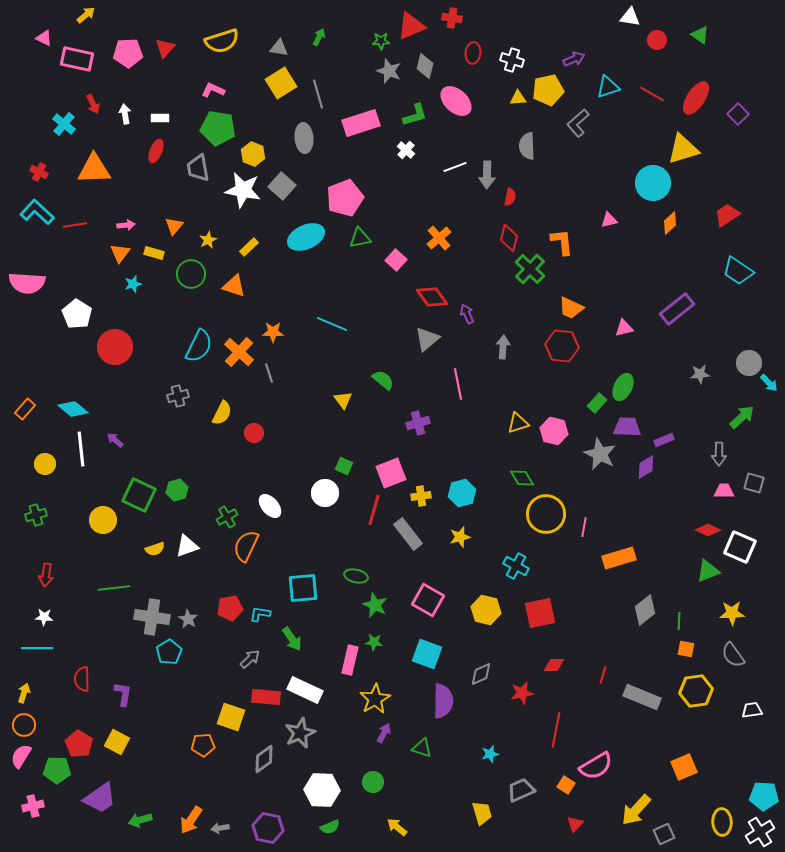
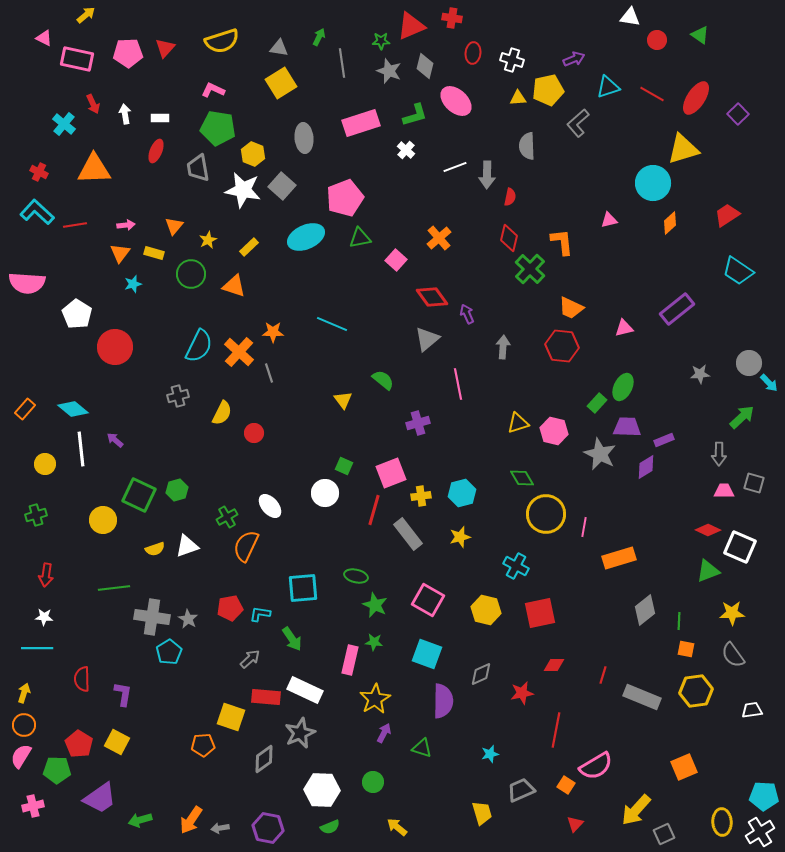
gray line at (318, 94): moved 24 px right, 31 px up; rotated 8 degrees clockwise
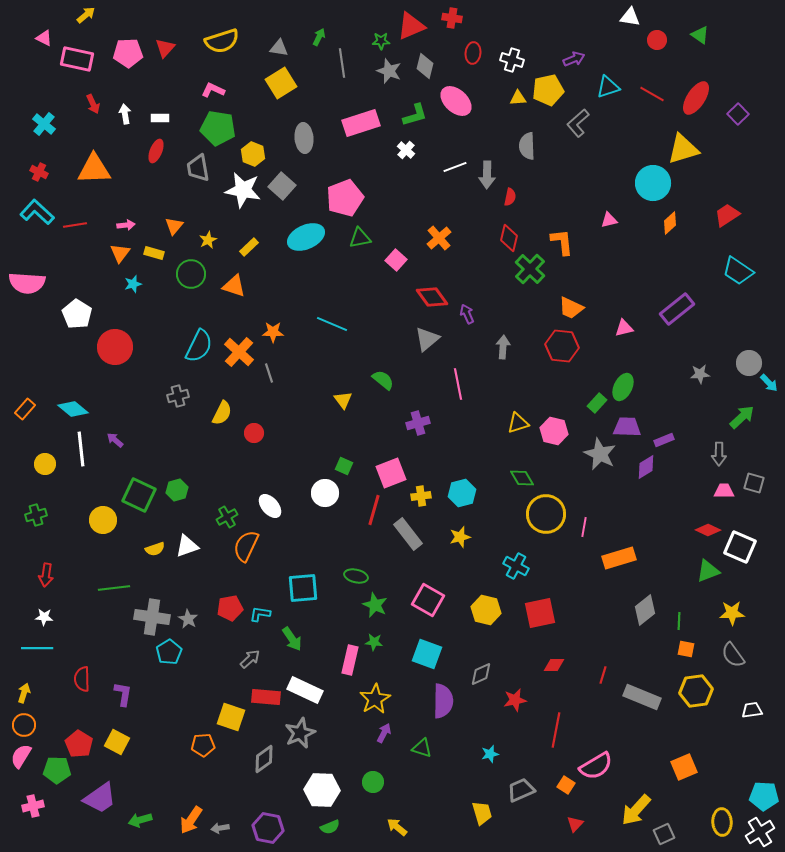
cyan cross at (64, 124): moved 20 px left
red star at (522, 693): moved 7 px left, 7 px down
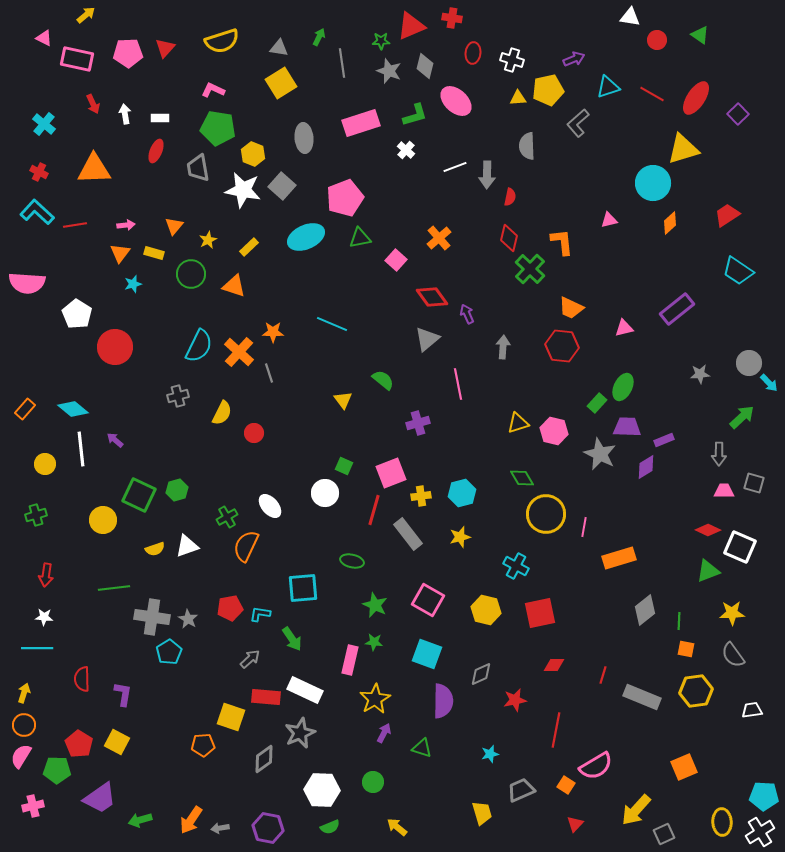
green ellipse at (356, 576): moved 4 px left, 15 px up
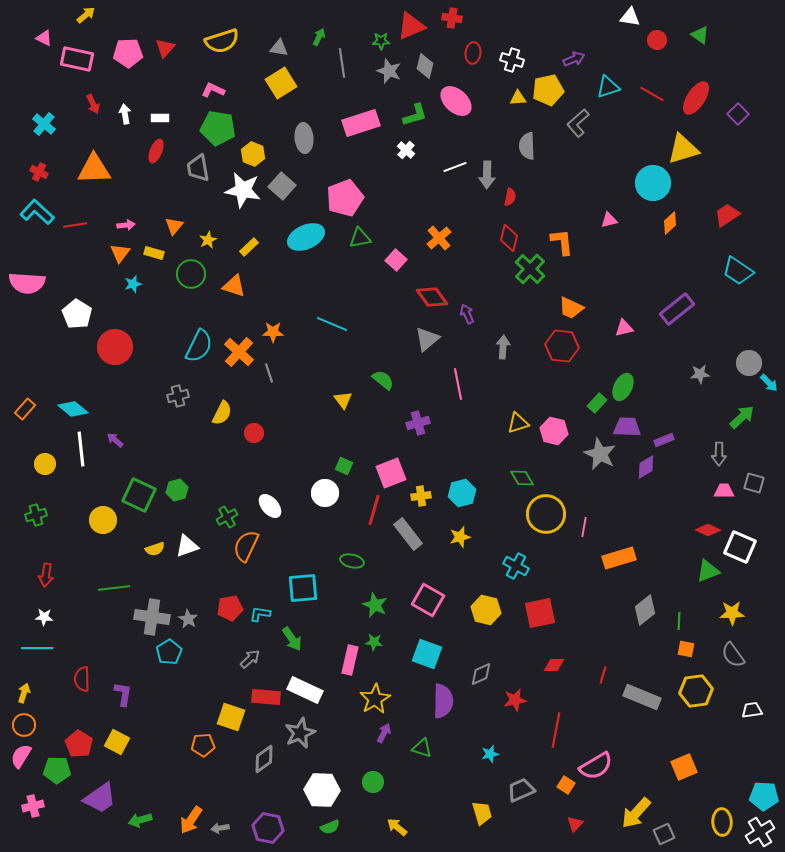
yellow arrow at (636, 810): moved 3 px down
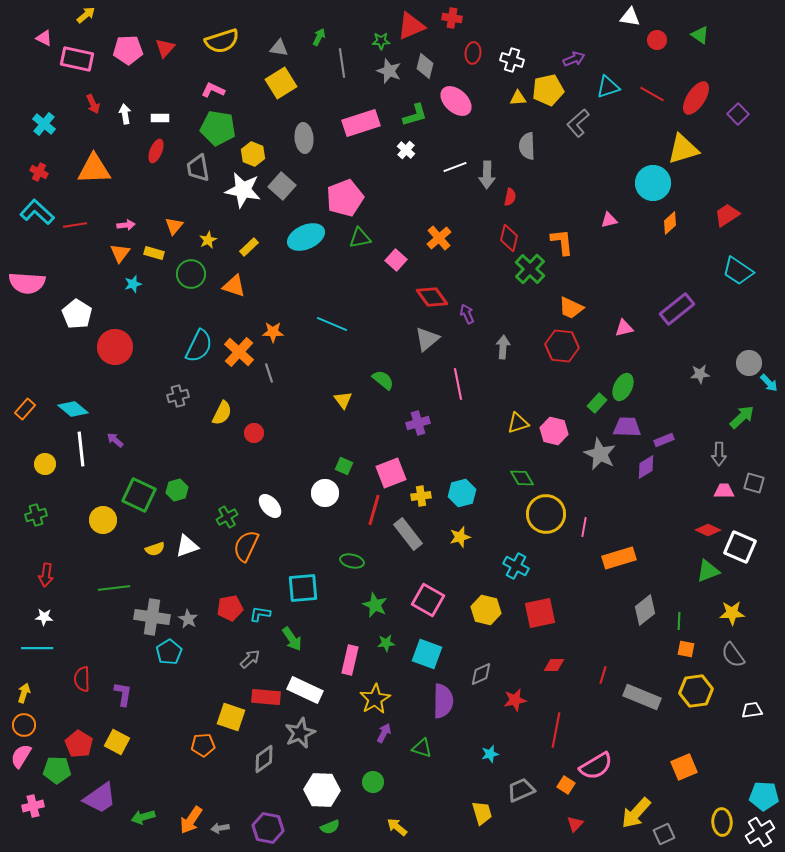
pink pentagon at (128, 53): moved 3 px up
green star at (374, 642): moved 12 px right, 1 px down; rotated 12 degrees counterclockwise
green arrow at (140, 820): moved 3 px right, 3 px up
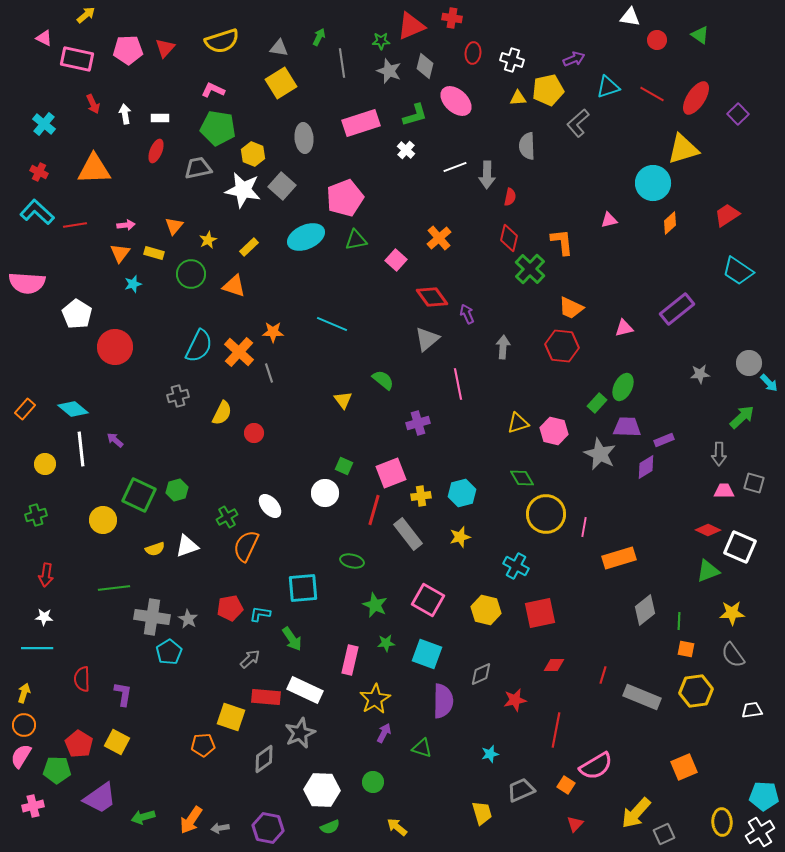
gray trapezoid at (198, 168): rotated 88 degrees clockwise
green triangle at (360, 238): moved 4 px left, 2 px down
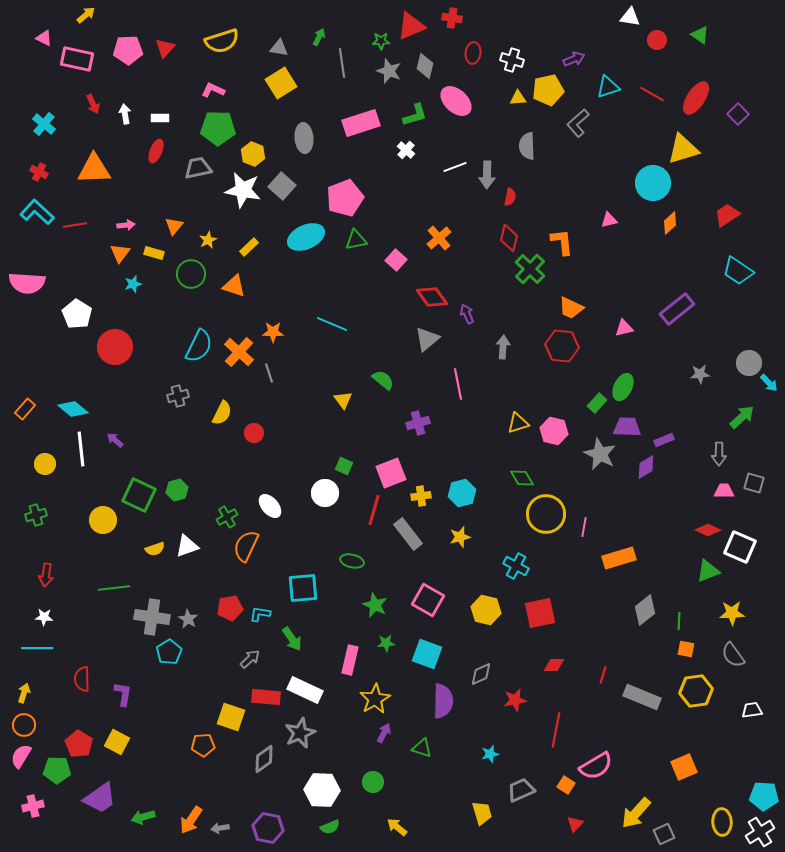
green pentagon at (218, 128): rotated 8 degrees counterclockwise
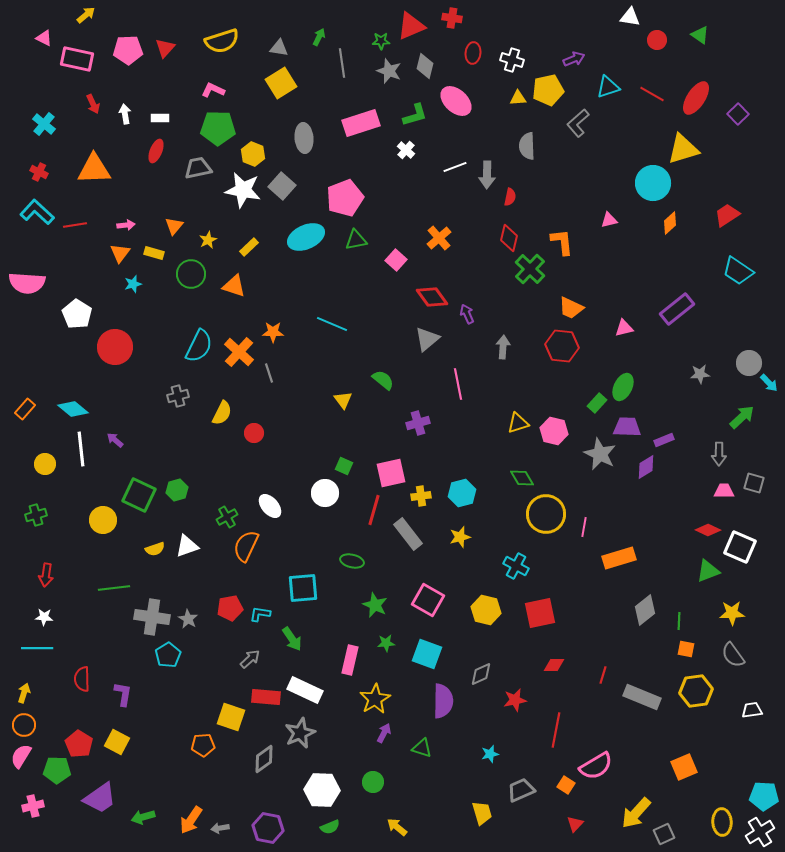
pink square at (391, 473): rotated 8 degrees clockwise
cyan pentagon at (169, 652): moved 1 px left, 3 px down
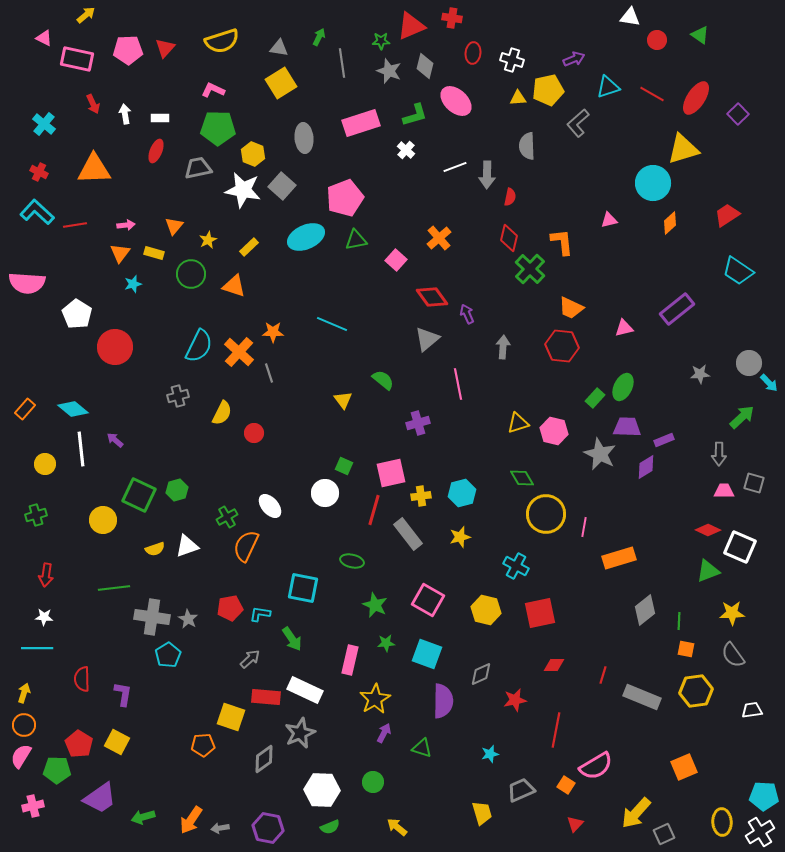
green rectangle at (597, 403): moved 2 px left, 5 px up
cyan square at (303, 588): rotated 16 degrees clockwise
